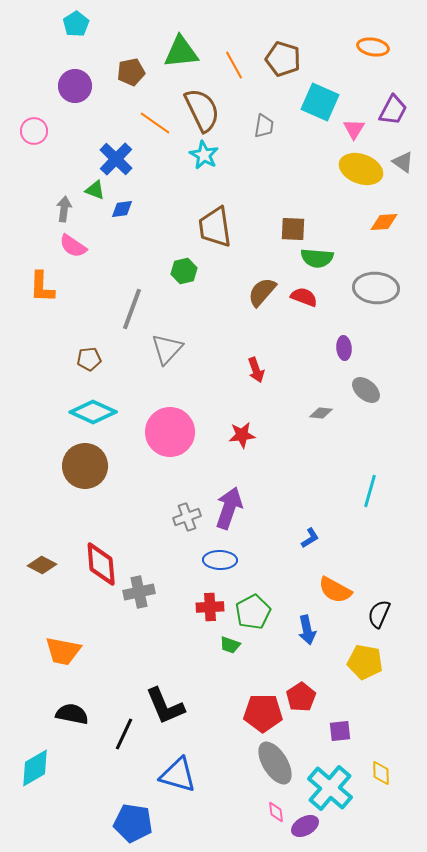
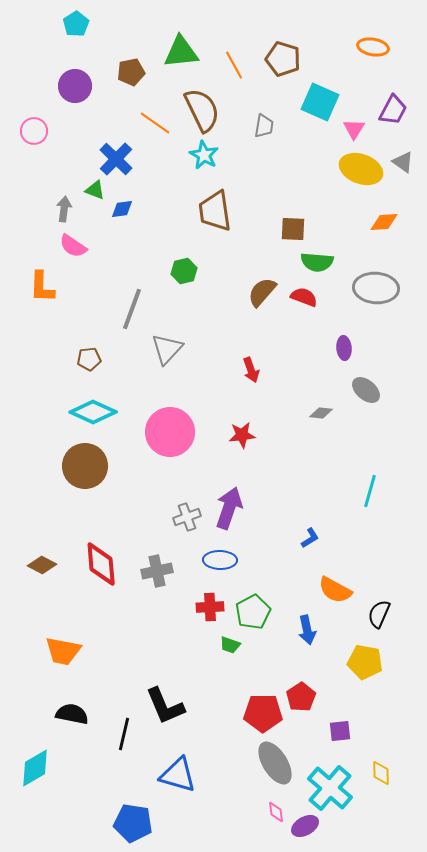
brown trapezoid at (215, 227): moved 16 px up
green semicircle at (317, 258): moved 4 px down
red arrow at (256, 370): moved 5 px left
gray cross at (139, 592): moved 18 px right, 21 px up
black line at (124, 734): rotated 12 degrees counterclockwise
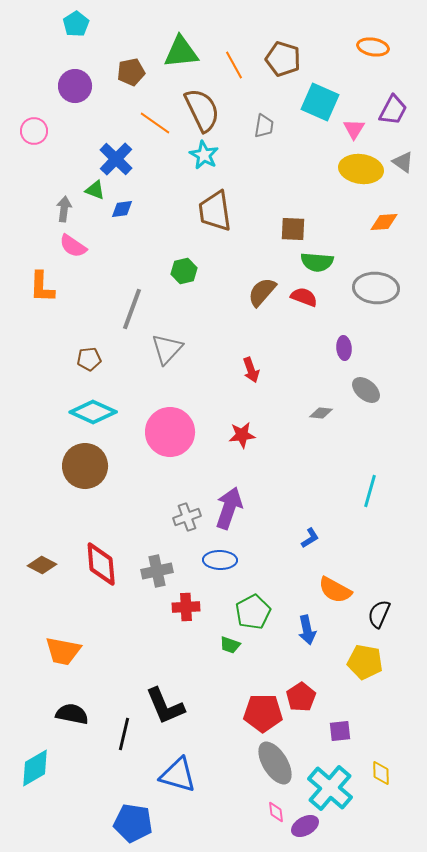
yellow ellipse at (361, 169): rotated 12 degrees counterclockwise
red cross at (210, 607): moved 24 px left
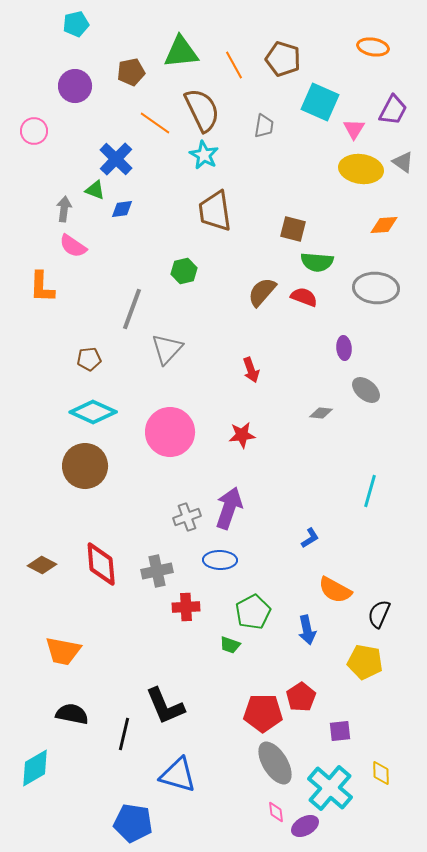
cyan pentagon at (76, 24): rotated 20 degrees clockwise
orange diamond at (384, 222): moved 3 px down
brown square at (293, 229): rotated 12 degrees clockwise
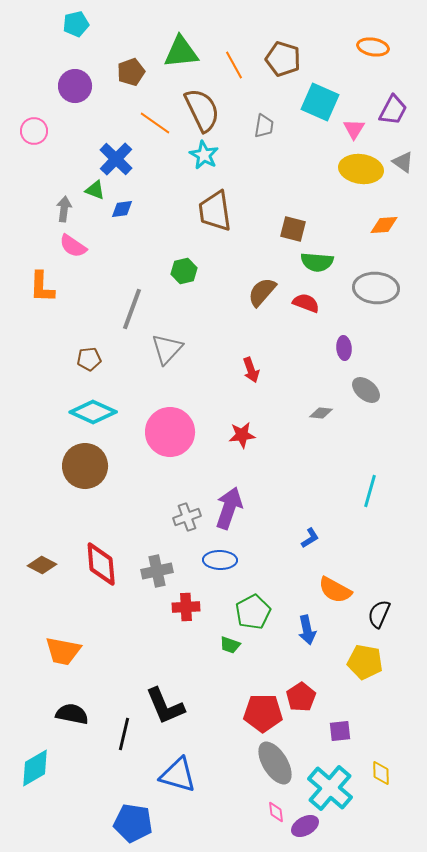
brown pentagon at (131, 72): rotated 8 degrees counterclockwise
red semicircle at (304, 297): moved 2 px right, 6 px down
